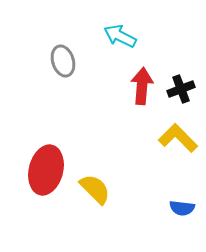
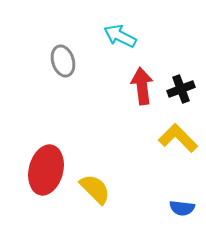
red arrow: rotated 12 degrees counterclockwise
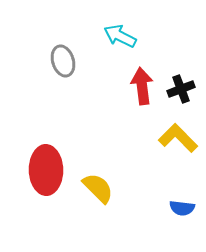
red ellipse: rotated 15 degrees counterclockwise
yellow semicircle: moved 3 px right, 1 px up
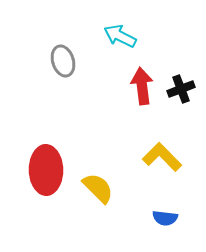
yellow L-shape: moved 16 px left, 19 px down
blue semicircle: moved 17 px left, 10 px down
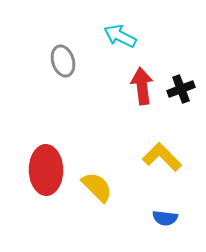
yellow semicircle: moved 1 px left, 1 px up
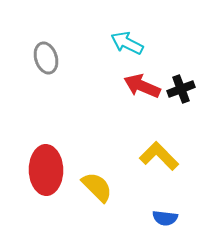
cyan arrow: moved 7 px right, 7 px down
gray ellipse: moved 17 px left, 3 px up
red arrow: rotated 60 degrees counterclockwise
yellow L-shape: moved 3 px left, 1 px up
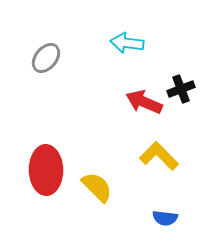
cyan arrow: rotated 20 degrees counterclockwise
gray ellipse: rotated 56 degrees clockwise
red arrow: moved 2 px right, 16 px down
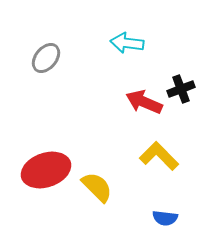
red ellipse: rotated 72 degrees clockwise
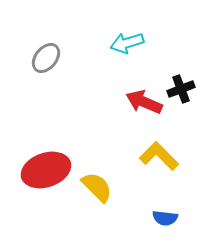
cyan arrow: rotated 24 degrees counterclockwise
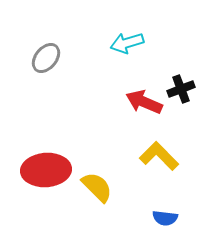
red ellipse: rotated 15 degrees clockwise
